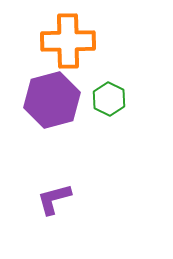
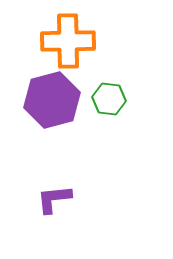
green hexagon: rotated 20 degrees counterclockwise
purple L-shape: rotated 9 degrees clockwise
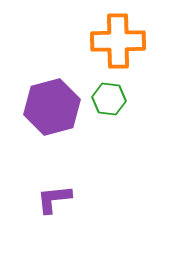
orange cross: moved 50 px right
purple hexagon: moved 7 px down
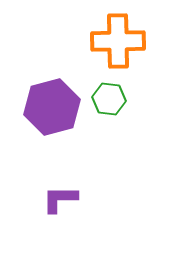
purple L-shape: moved 6 px right; rotated 6 degrees clockwise
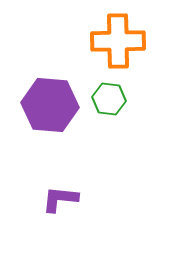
purple hexagon: moved 2 px left, 2 px up; rotated 20 degrees clockwise
purple L-shape: rotated 6 degrees clockwise
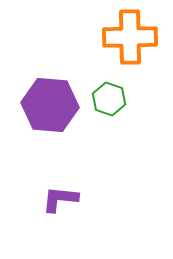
orange cross: moved 12 px right, 4 px up
green hexagon: rotated 12 degrees clockwise
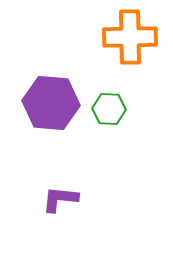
green hexagon: moved 10 px down; rotated 16 degrees counterclockwise
purple hexagon: moved 1 px right, 2 px up
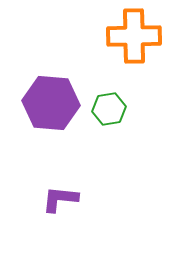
orange cross: moved 4 px right, 1 px up
green hexagon: rotated 12 degrees counterclockwise
